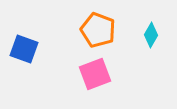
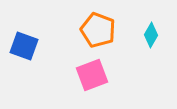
blue square: moved 3 px up
pink square: moved 3 px left, 1 px down
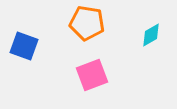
orange pentagon: moved 11 px left, 7 px up; rotated 12 degrees counterclockwise
cyan diamond: rotated 30 degrees clockwise
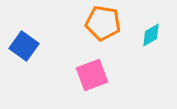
orange pentagon: moved 16 px right
blue square: rotated 16 degrees clockwise
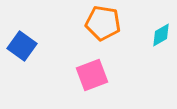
cyan diamond: moved 10 px right
blue square: moved 2 px left
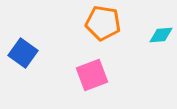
cyan diamond: rotated 25 degrees clockwise
blue square: moved 1 px right, 7 px down
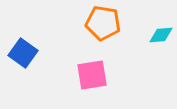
pink square: rotated 12 degrees clockwise
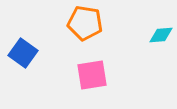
orange pentagon: moved 18 px left
